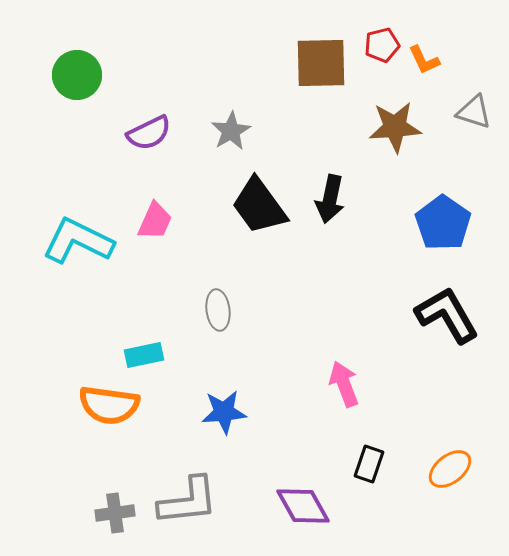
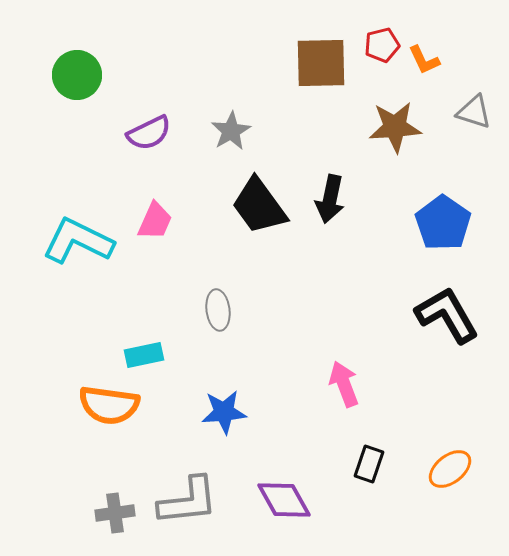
purple diamond: moved 19 px left, 6 px up
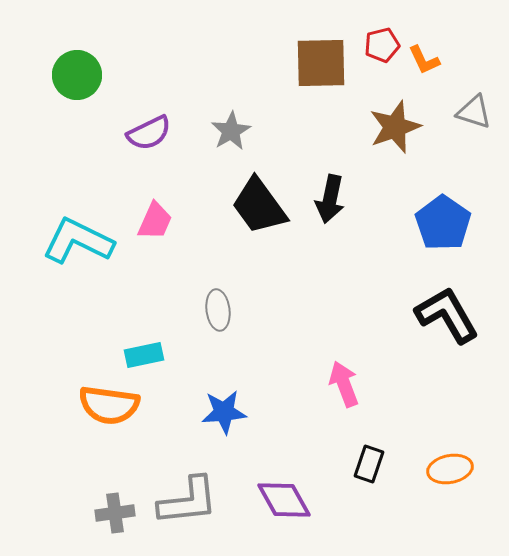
brown star: rotated 16 degrees counterclockwise
orange ellipse: rotated 27 degrees clockwise
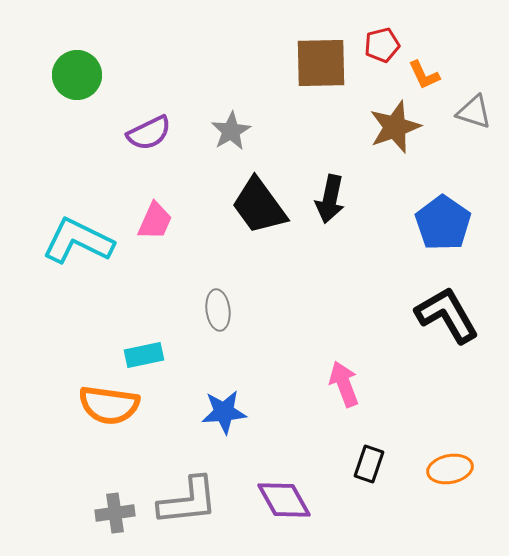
orange L-shape: moved 15 px down
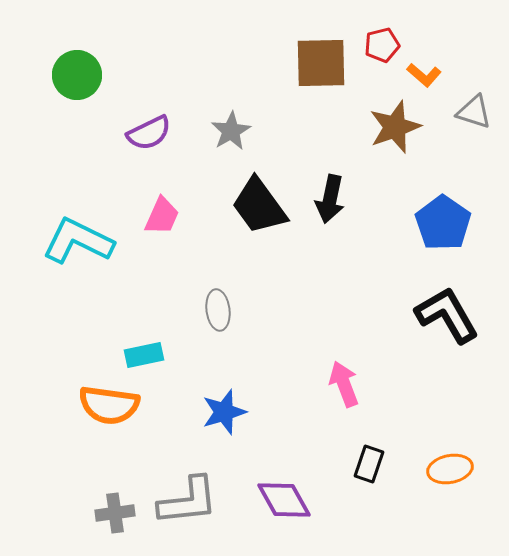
orange L-shape: rotated 24 degrees counterclockwise
pink trapezoid: moved 7 px right, 5 px up
blue star: rotated 12 degrees counterclockwise
